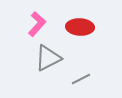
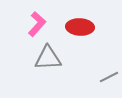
gray triangle: rotated 24 degrees clockwise
gray line: moved 28 px right, 2 px up
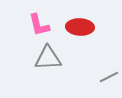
pink L-shape: moved 2 px right, 1 px down; rotated 125 degrees clockwise
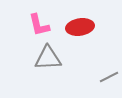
red ellipse: rotated 12 degrees counterclockwise
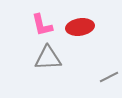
pink L-shape: moved 3 px right
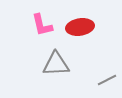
gray triangle: moved 8 px right, 6 px down
gray line: moved 2 px left, 3 px down
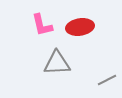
gray triangle: moved 1 px right, 1 px up
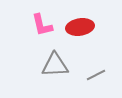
gray triangle: moved 2 px left, 2 px down
gray line: moved 11 px left, 5 px up
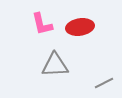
pink L-shape: moved 1 px up
gray line: moved 8 px right, 8 px down
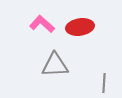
pink L-shape: rotated 145 degrees clockwise
gray line: rotated 60 degrees counterclockwise
